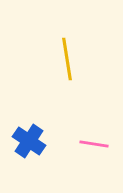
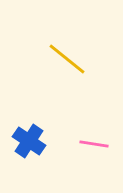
yellow line: rotated 42 degrees counterclockwise
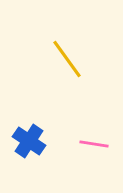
yellow line: rotated 15 degrees clockwise
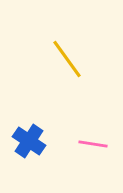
pink line: moved 1 px left
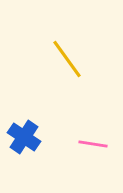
blue cross: moved 5 px left, 4 px up
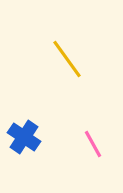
pink line: rotated 52 degrees clockwise
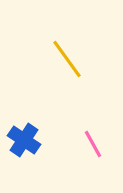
blue cross: moved 3 px down
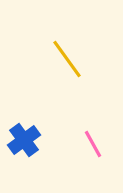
blue cross: rotated 20 degrees clockwise
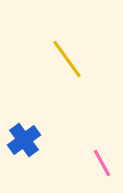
pink line: moved 9 px right, 19 px down
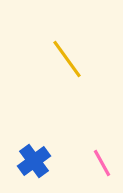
blue cross: moved 10 px right, 21 px down
